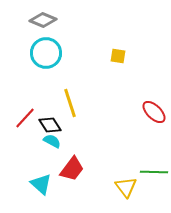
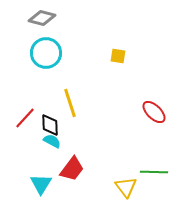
gray diamond: moved 1 px left, 2 px up; rotated 8 degrees counterclockwise
black diamond: rotated 30 degrees clockwise
cyan triangle: rotated 20 degrees clockwise
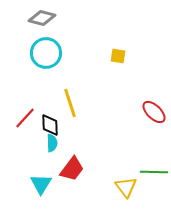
cyan semicircle: moved 2 px down; rotated 60 degrees clockwise
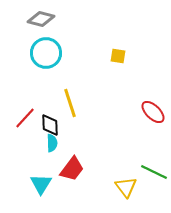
gray diamond: moved 1 px left, 1 px down
red ellipse: moved 1 px left
green line: rotated 24 degrees clockwise
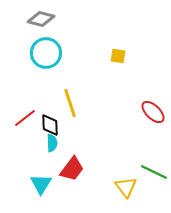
red line: rotated 10 degrees clockwise
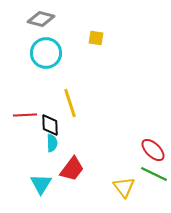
yellow square: moved 22 px left, 18 px up
red ellipse: moved 38 px down
red line: moved 3 px up; rotated 35 degrees clockwise
green line: moved 2 px down
yellow triangle: moved 2 px left
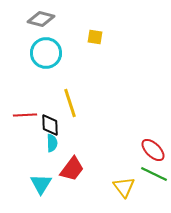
yellow square: moved 1 px left, 1 px up
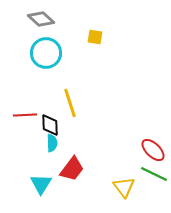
gray diamond: rotated 28 degrees clockwise
